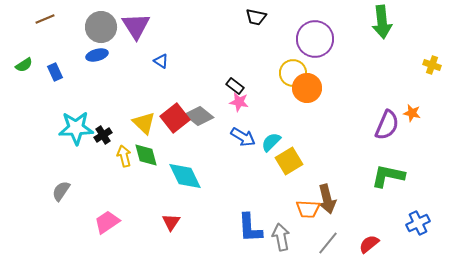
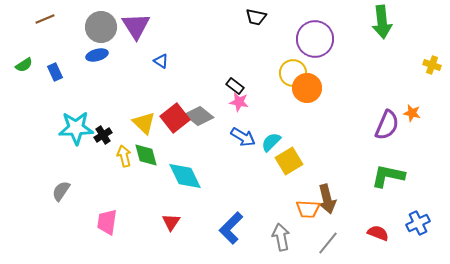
pink trapezoid: rotated 48 degrees counterclockwise
blue L-shape: moved 19 px left; rotated 48 degrees clockwise
red semicircle: moved 9 px right, 11 px up; rotated 60 degrees clockwise
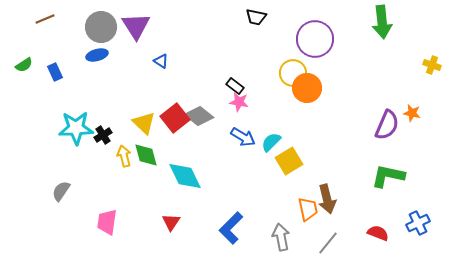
orange trapezoid: rotated 105 degrees counterclockwise
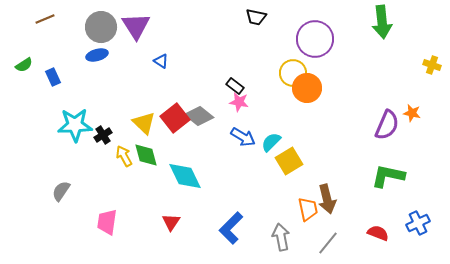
blue rectangle: moved 2 px left, 5 px down
cyan star: moved 1 px left, 3 px up
yellow arrow: rotated 15 degrees counterclockwise
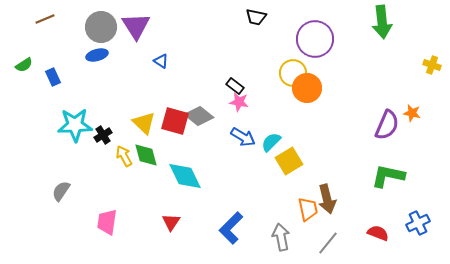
red square: moved 3 px down; rotated 36 degrees counterclockwise
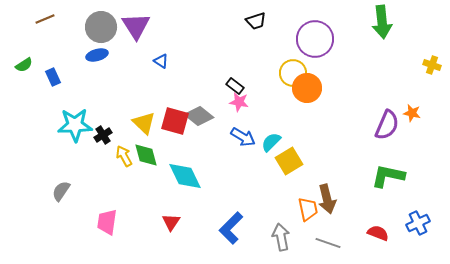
black trapezoid: moved 4 px down; rotated 30 degrees counterclockwise
gray line: rotated 70 degrees clockwise
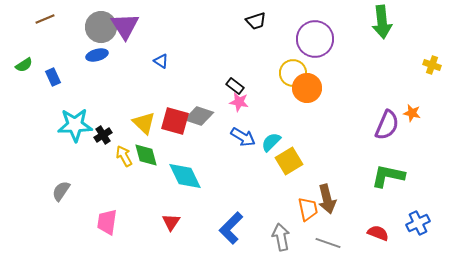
purple triangle: moved 11 px left
gray diamond: rotated 20 degrees counterclockwise
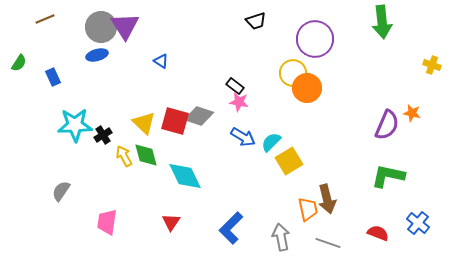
green semicircle: moved 5 px left, 2 px up; rotated 24 degrees counterclockwise
blue cross: rotated 25 degrees counterclockwise
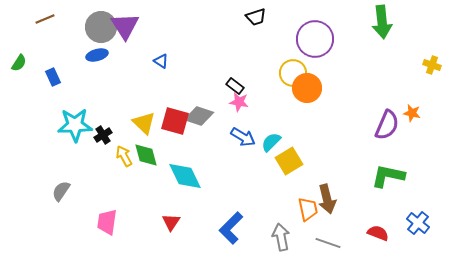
black trapezoid: moved 4 px up
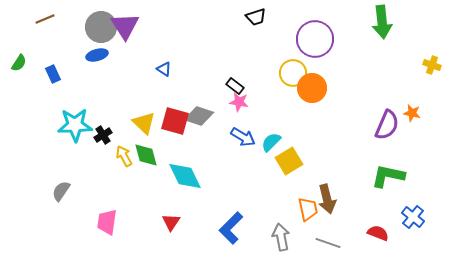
blue triangle: moved 3 px right, 8 px down
blue rectangle: moved 3 px up
orange circle: moved 5 px right
blue cross: moved 5 px left, 6 px up
